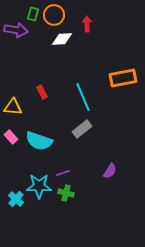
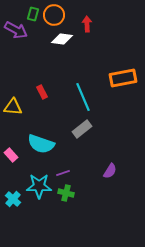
purple arrow: rotated 20 degrees clockwise
white diamond: rotated 10 degrees clockwise
pink rectangle: moved 18 px down
cyan semicircle: moved 2 px right, 3 px down
cyan cross: moved 3 px left
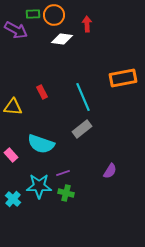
green rectangle: rotated 72 degrees clockwise
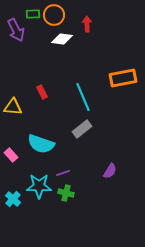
purple arrow: rotated 35 degrees clockwise
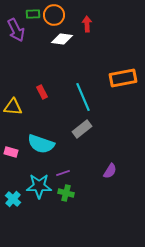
pink rectangle: moved 3 px up; rotated 32 degrees counterclockwise
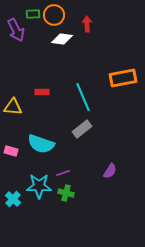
red rectangle: rotated 64 degrees counterclockwise
pink rectangle: moved 1 px up
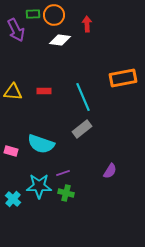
white diamond: moved 2 px left, 1 px down
red rectangle: moved 2 px right, 1 px up
yellow triangle: moved 15 px up
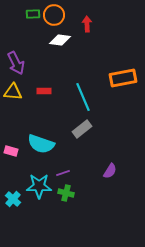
purple arrow: moved 33 px down
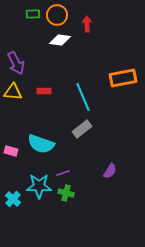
orange circle: moved 3 px right
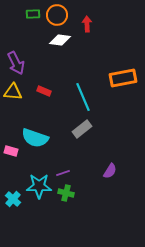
red rectangle: rotated 24 degrees clockwise
cyan semicircle: moved 6 px left, 6 px up
